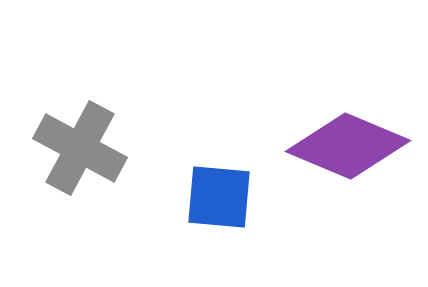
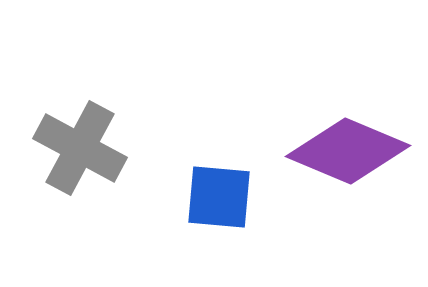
purple diamond: moved 5 px down
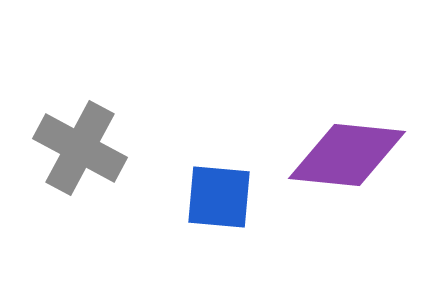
purple diamond: moved 1 px left, 4 px down; rotated 17 degrees counterclockwise
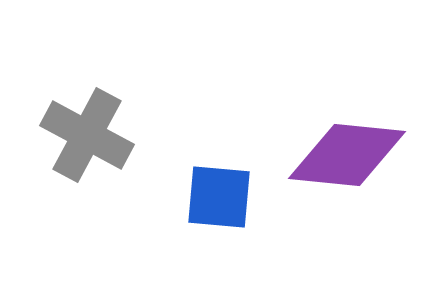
gray cross: moved 7 px right, 13 px up
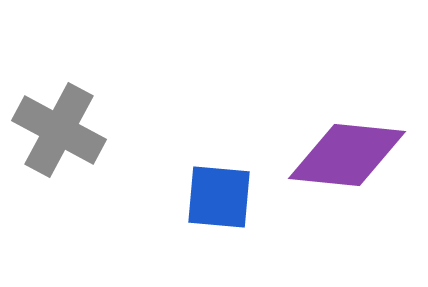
gray cross: moved 28 px left, 5 px up
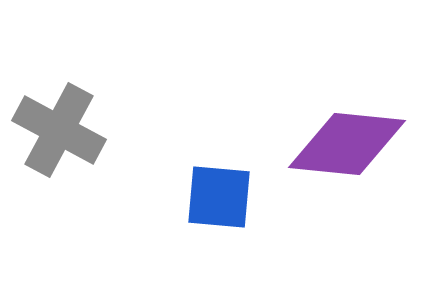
purple diamond: moved 11 px up
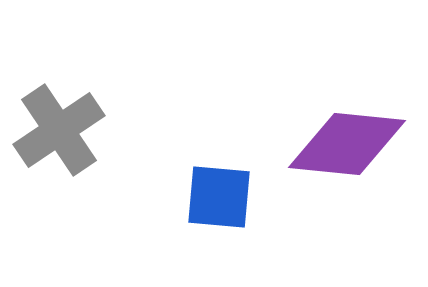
gray cross: rotated 28 degrees clockwise
